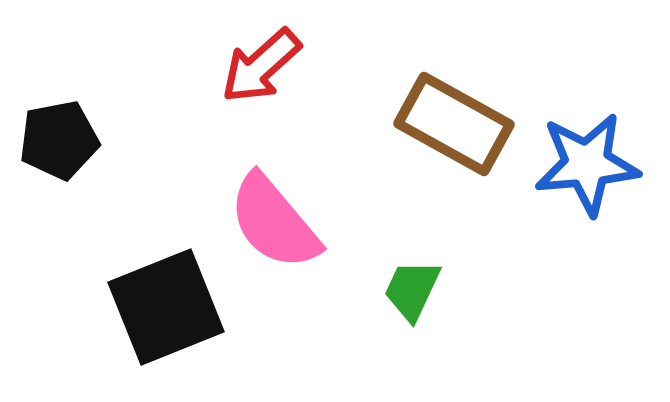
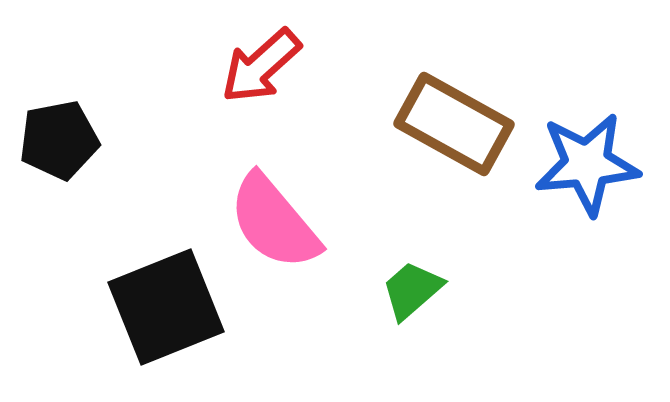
green trapezoid: rotated 24 degrees clockwise
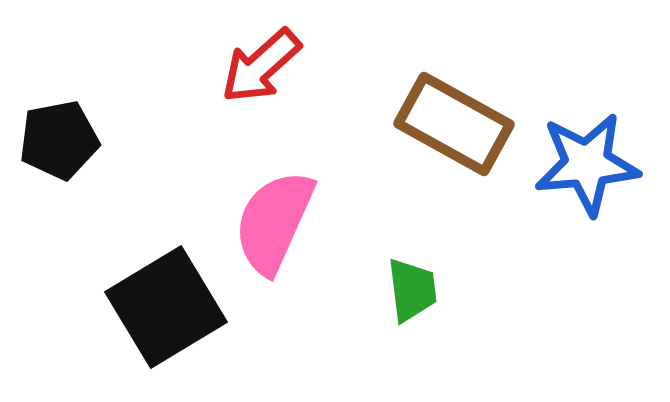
pink semicircle: rotated 64 degrees clockwise
green trapezoid: rotated 124 degrees clockwise
black square: rotated 9 degrees counterclockwise
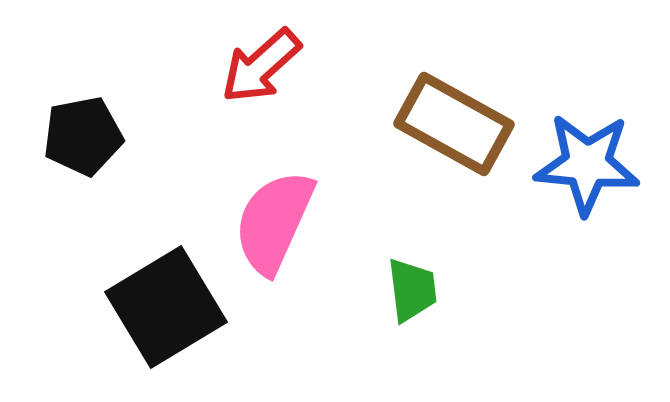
black pentagon: moved 24 px right, 4 px up
blue star: rotated 10 degrees clockwise
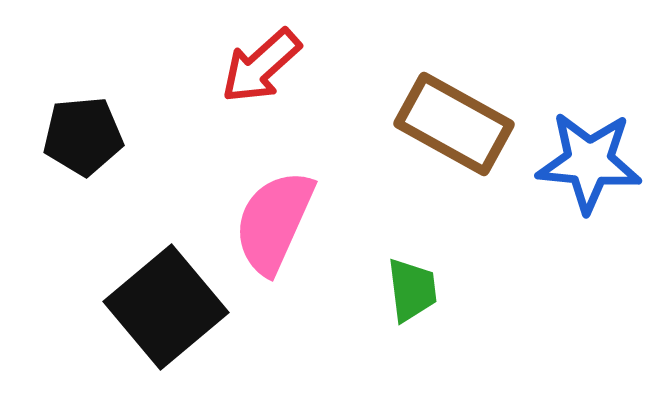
black pentagon: rotated 6 degrees clockwise
blue star: moved 2 px right, 2 px up
black square: rotated 9 degrees counterclockwise
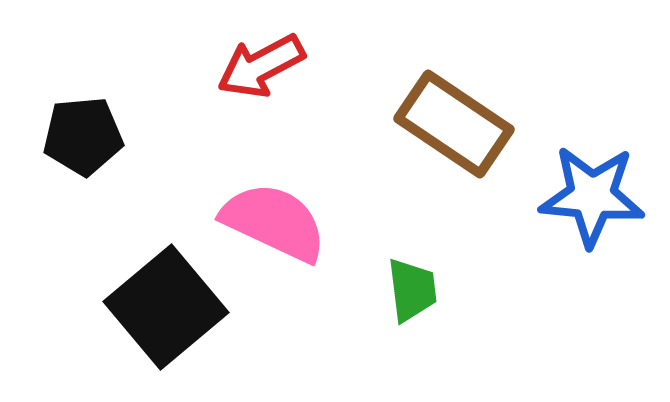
red arrow: rotated 14 degrees clockwise
brown rectangle: rotated 5 degrees clockwise
blue star: moved 3 px right, 34 px down
pink semicircle: rotated 91 degrees clockwise
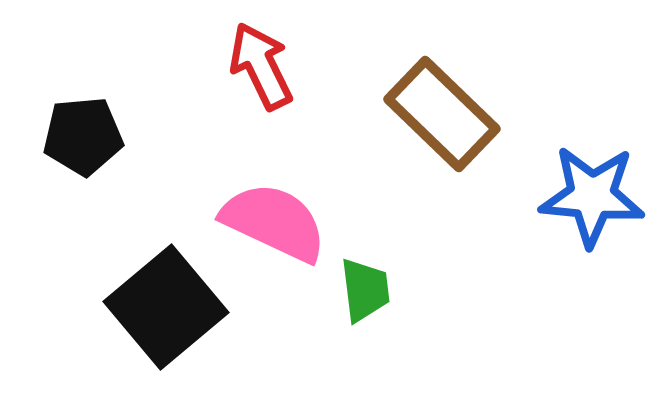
red arrow: rotated 92 degrees clockwise
brown rectangle: moved 12 px left, 10 px up; rotated 10 degrees clockwise
green trapezoid: moved 47 px left
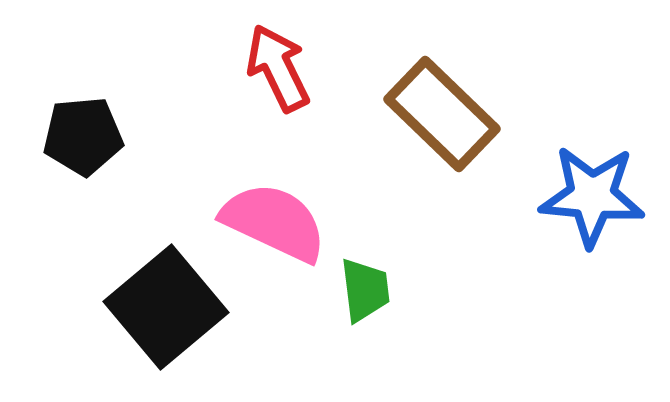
red arrow: moved 17 px right, 2 px down
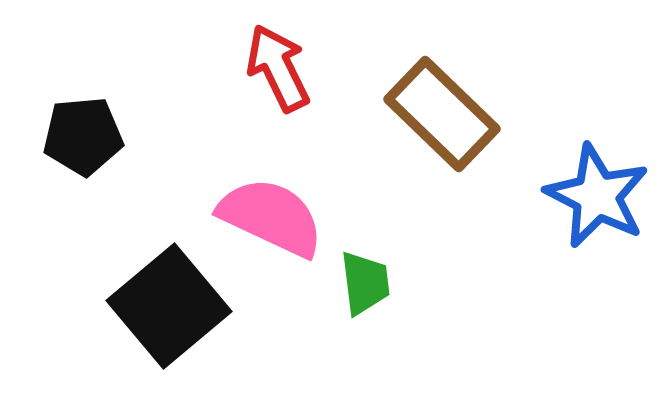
blue star: moved 5 px right; rotated 22 degrees clockwise
pink semicircle: moved 3 px left, 5 px up
green trapezoid: moved 7 px up
black square: moved 3 px right, 1 px up
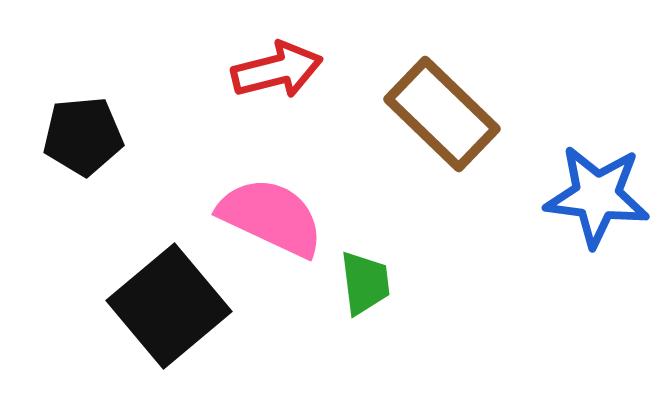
red arrow: moved 1 px left, 2 px down; rotated 102 degrees clockwise
blue star: rotated 20 degrees counterclockwise
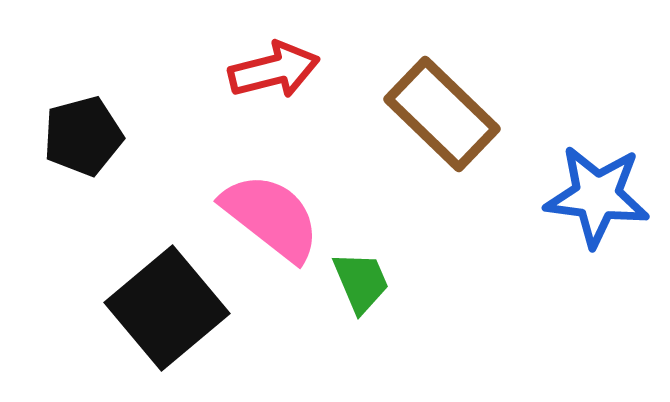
red arrow: moved 3 px left
black pentagon: rotated 10 degrees counterclockwise
pink semicircle: rotated 13 degrees clockwise
green trapezoid: moved 4 px left, 1 px up; rotated 16 degrees counterclockwise
black square: moved 2 px left, 2 px down
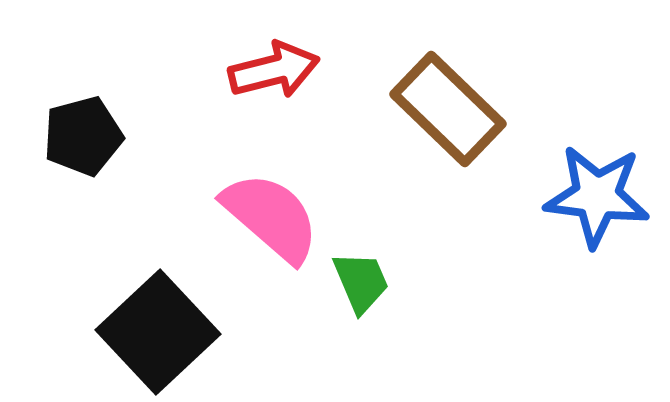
brown rectangle: moved 6 px right, 5 px up
pink semicircle: rotated 3 degrees clockwise
black square: moved 9 px left, 24 px down; rotated 3 degrees counterclockwise
